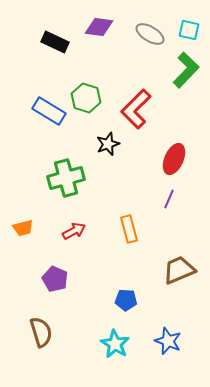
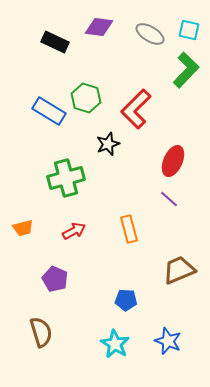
red ellipse: moved 1 px left, 2 px down
purple line: rotated 72 degrees counterclockwise
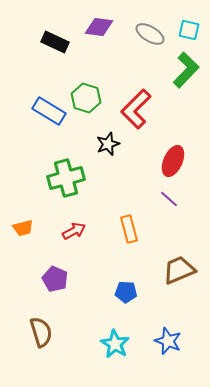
blue pentagon: moved 8 px up
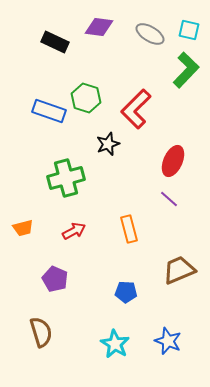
blue rectangle: rotated 12 degrees counterclockwise
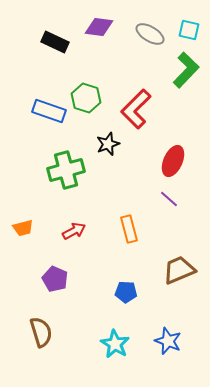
green cross: moved 8 px up
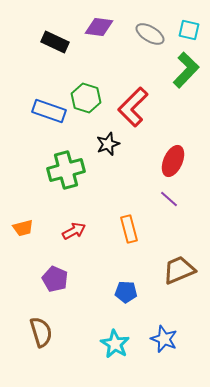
red L-shape: moved 3 px left, 2 px up
blue star: moved 4 px left, 2 px up
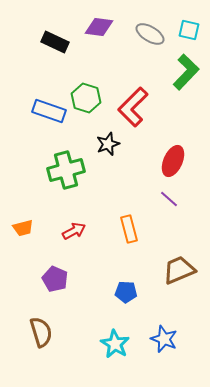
green L-shape: moved 2 px down
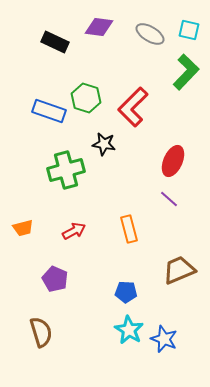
black star: moved 4 px left; rotated 30 degrees clockwise
cyan star: moved 14 px right, 14 px up
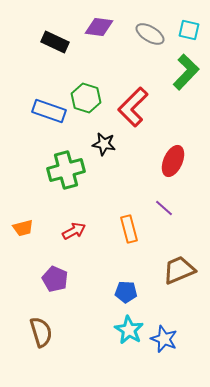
purple line: moved 5 px left, 9 px down
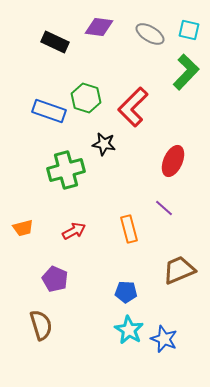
brown semicircle: moved 7 px up
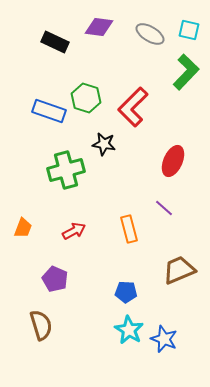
orange trapezoid: rotated 55 degrees counterclockwise
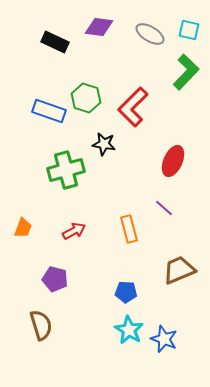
purple pentagon: rotated 10 degrees counterclockwise
